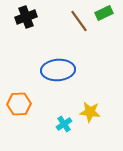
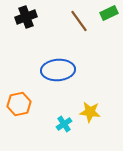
green rectangle: moved 5 px right
orange hexagon: rotated 10 degrees counterclockwise
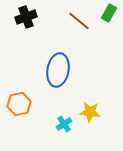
green rectangle: rotated 36 degrees counterclockwise
brown line: rotated 15 degrees counterclockwise
blue ellipse: rotated 76 degrees counterclockwise
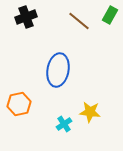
green rectangle: moved 1 px right, 2 px down
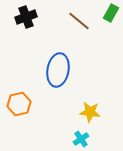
green rectangle: moved 1 px right, 2 px up
cyan cross: moved 17 px right, 15 px down
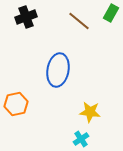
orange hexagon: moved 3 px left
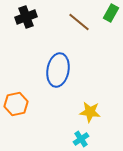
brown line: moved 1 px down
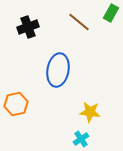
black cross: moved 2 px right, 10 px down
